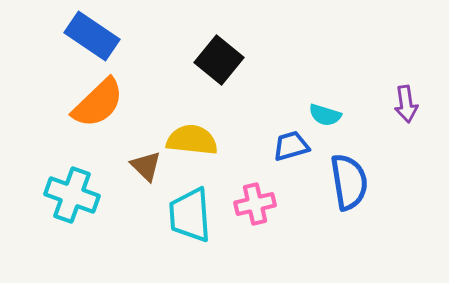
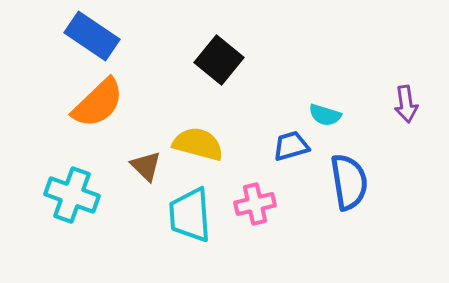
yellow semicircle: moved 6 px right, 4 px down; rotated 9 degrees clockwise
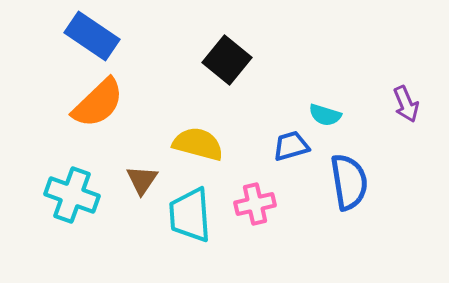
black square: moved 8 px right
purple arrow: rotated 15 degrees counterclockwise
brown triangle: moved 4 px left, 14 px down; rotated 20 degrees clockwise
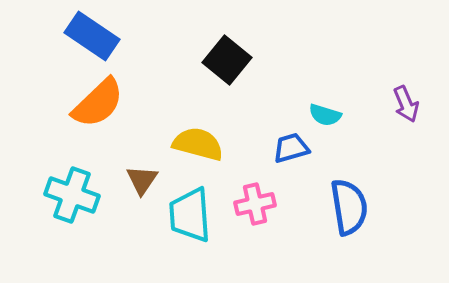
blue trapezoid: moved 2 px down
blue semicircle: moved 25 px down
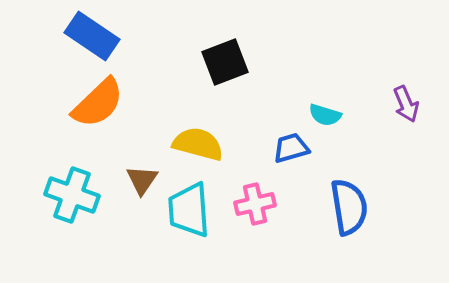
black square: moved 2 px left, 2 px down; rotated 30 degrees clockwise
cyan trapezoid: moved 1 px left, 5 px up
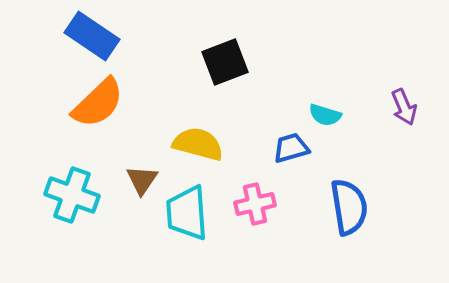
purple arrow: moved 2 px left, 3 px down
cyan trapezoid: moved 2 px left, 3 px down
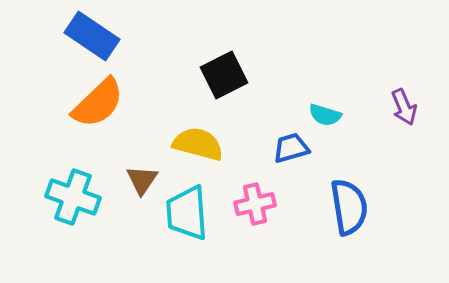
black square: moved 1 px left, 13 px down; rotated 6 degrees counterclockwise
cyan cross: moved 1 px right, 2 px down
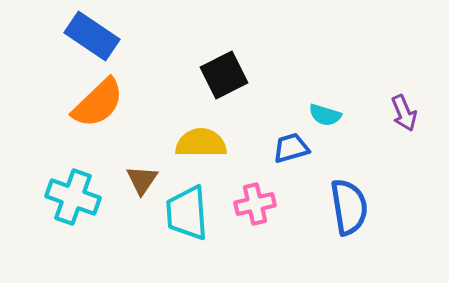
purple arrow: moved 6 px down
yellow semicircle: moved 3 px right, 1 px up; rotated 15 degrees counterclockwise
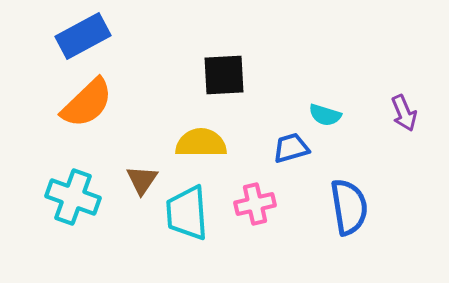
blue rectangle: moved 9 px left; rotated 62 degrees counterclockwise
black square: rotated 24 degrees clockwise
orange semicircle: moved 11 px left
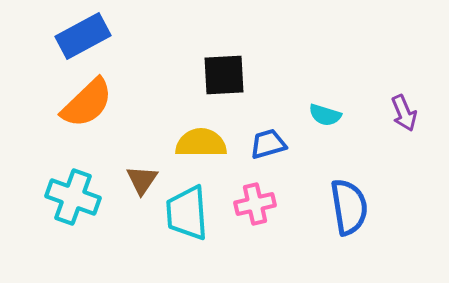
blue trapezoid: moved 23 px left, 4 px up
